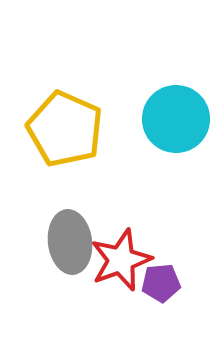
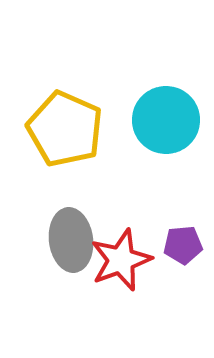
cyan circle: moved 10 px left, 1 px down
gray ellipse: moved 1 px right, 2 px up
purple pentagon: moved 22 px right, 38 px up
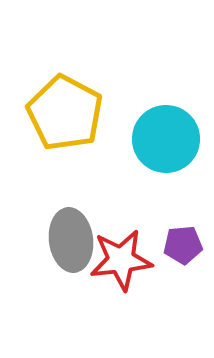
cyan circle: moved 19 px down
yellow pentagon: moved 16 px up; rotated 4 degrees clockwise
red star: rotated 14 degrees clockwise
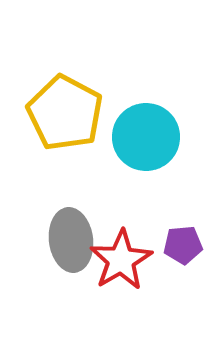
cyan circle: moved 20 px left, 2 px up
red star: rotated 24 degrees counterclockwise
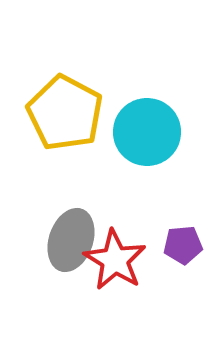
cyan circle: moved 1 px right, 5 px up
gray ellipse: rotated 26 degrees clockwise
red star: moved 6 px left; rotated 10 degrees counterclockwise
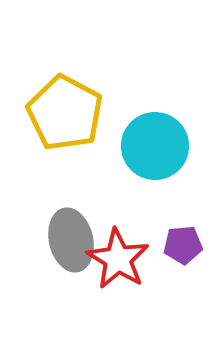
cyan circle: moved 8 px right, 14 px down
gray ellipse: rotated 32 degrees counterclockwise
red star: moved 3 px right, 1 px up
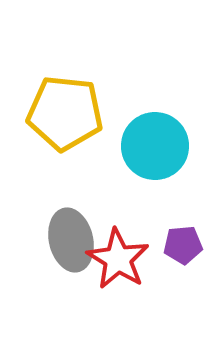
yellow pentagon: rotated 22 degrees counterclockwise
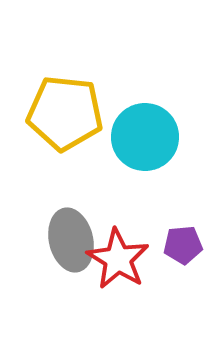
cyan circle: moved 10 px left, 9 px up
